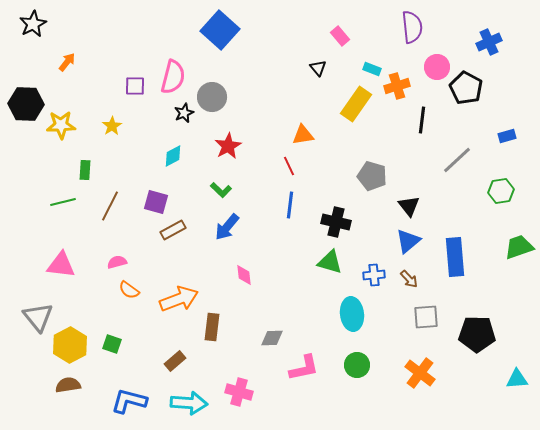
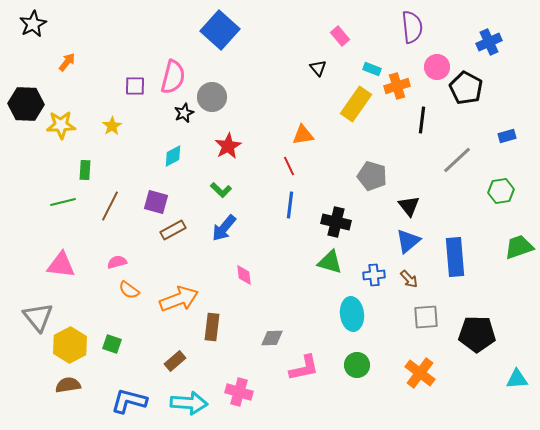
blue arrow at (227, 227): moved 3 px left, 1 px down
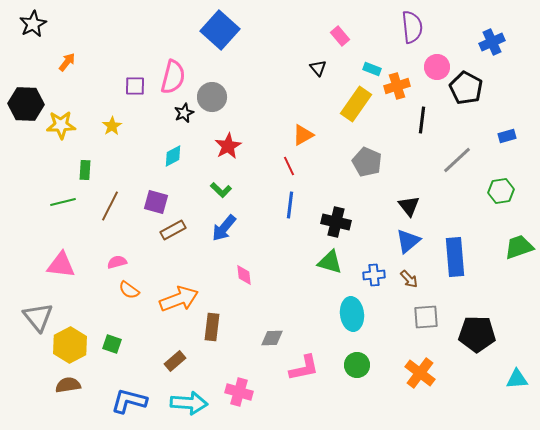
blue cross at (489, 42): moved 3 px right
orange triangle at (303, 135): rotated 20 degrees counterclockwise
gray pentagon at (372, 176): moved 5 px left, 14 px up; rotated 8 degrees clockwise
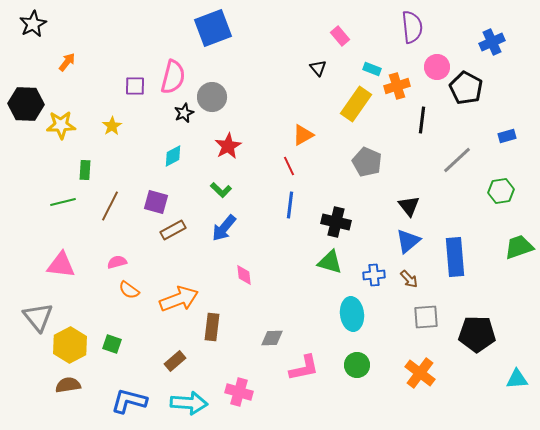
blue square at (220, 30): moved 7 px left, 2 px up; rotated 27 degrees clockwise
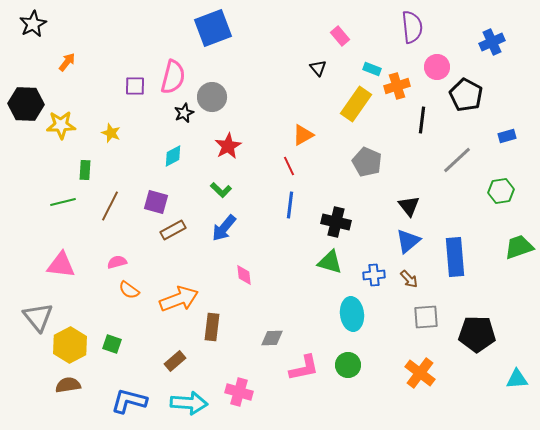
black pentagon at (466, 88): moved 7 px down
yellow star at (112, 126): moved 1 px left, 7 px down; rotated 18 degrees counterclockwise
green circle at (357, 365): moved 9 px left
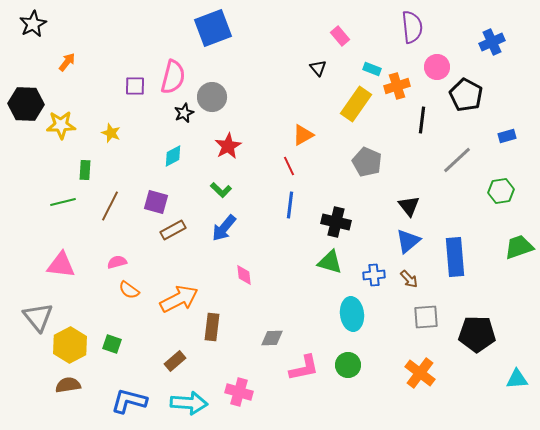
orange arrow at (179, 299): rotated 6 degrees counterclockwise
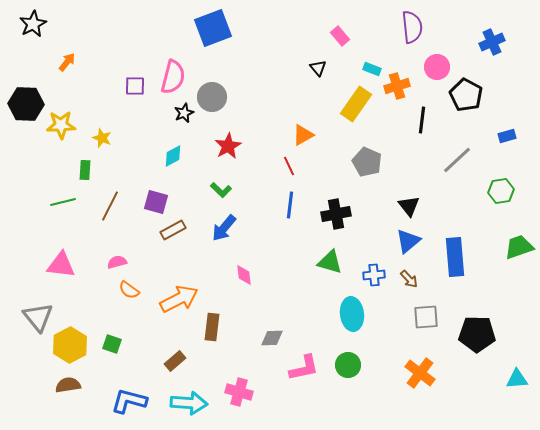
yellow star at (111, 133): moved 9 px left, 5 px down
black cross at (336, 222): moved 8 px up; rotated 24 degrees counterclockwise
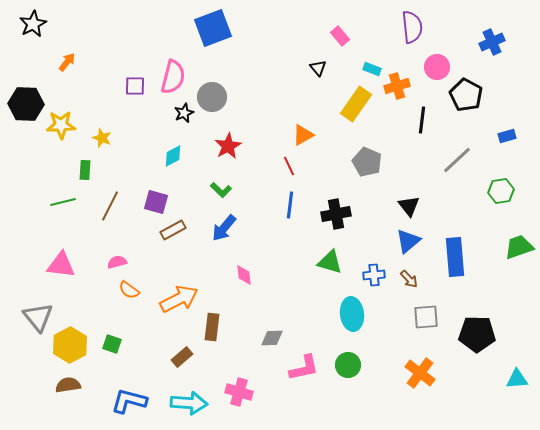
brown rectangle at (175, 361): moved 7 px right, 4 px up
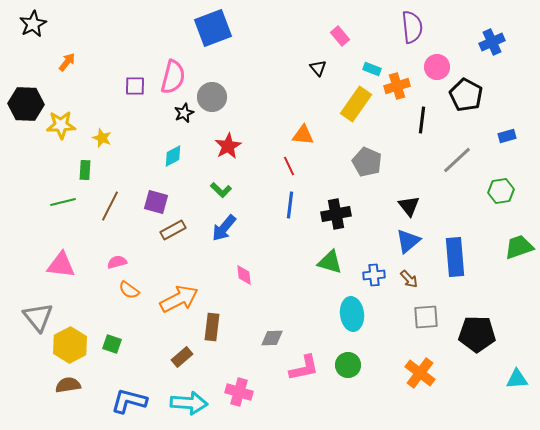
orange triangle at (303, 135): rotated 35 degrees clockwise
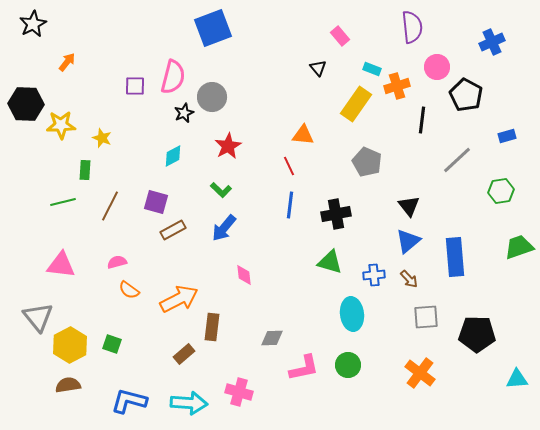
brown rectangle at (182, 357): moved 2 px right, 3 px up
